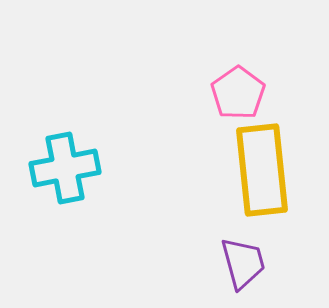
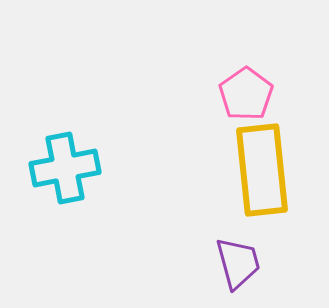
pink pentagon: moved 8 px right, 1 px down
purple trapezoid: moved 5 px left
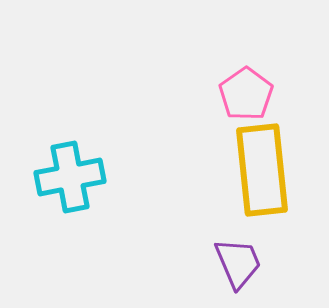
cyan cross: moved 5 px right, 9 px down
purple trapezoid: rotated 8 degrees counterclockwise
